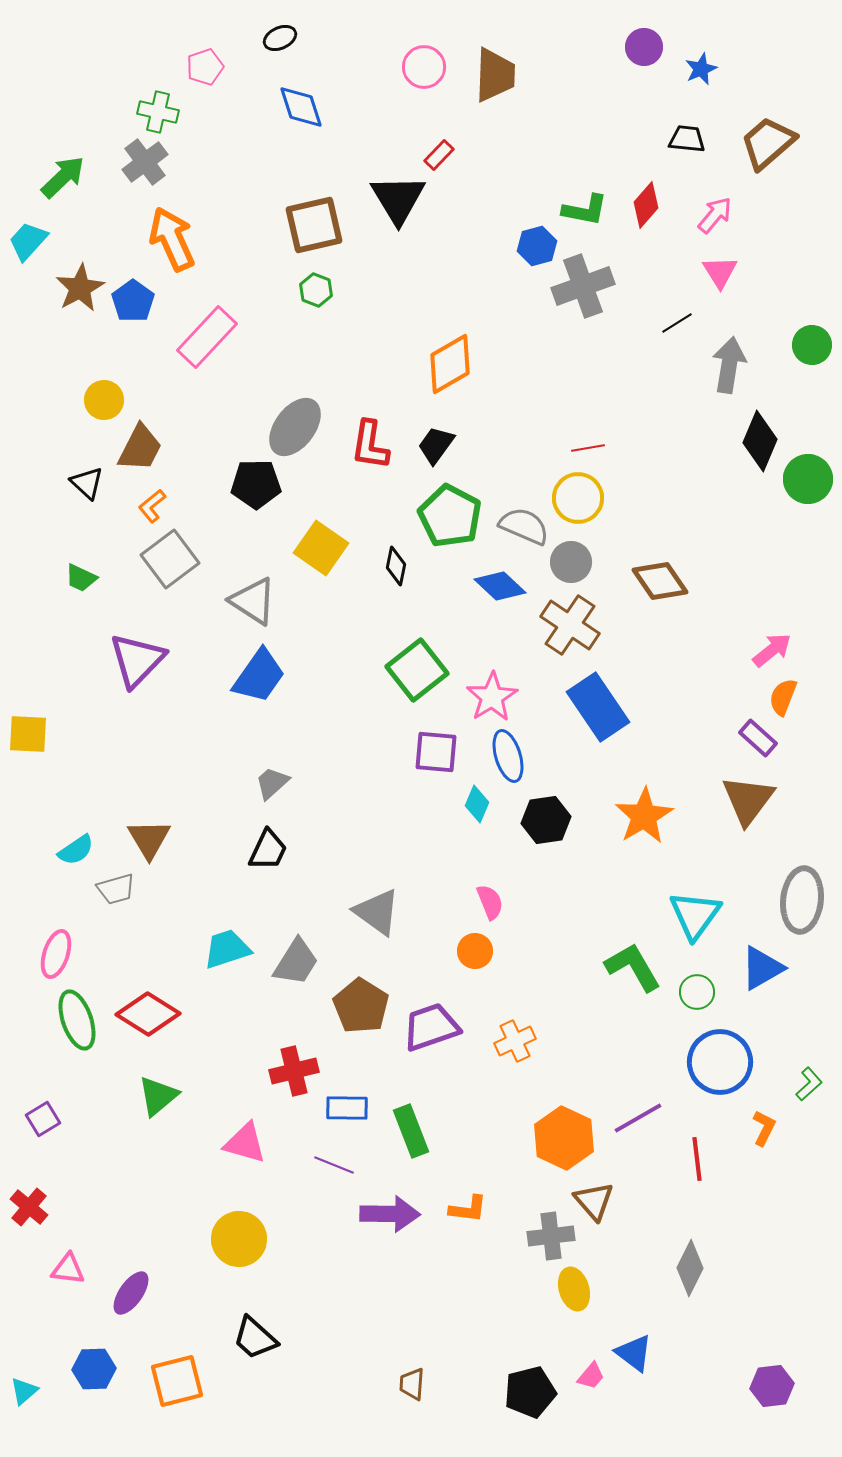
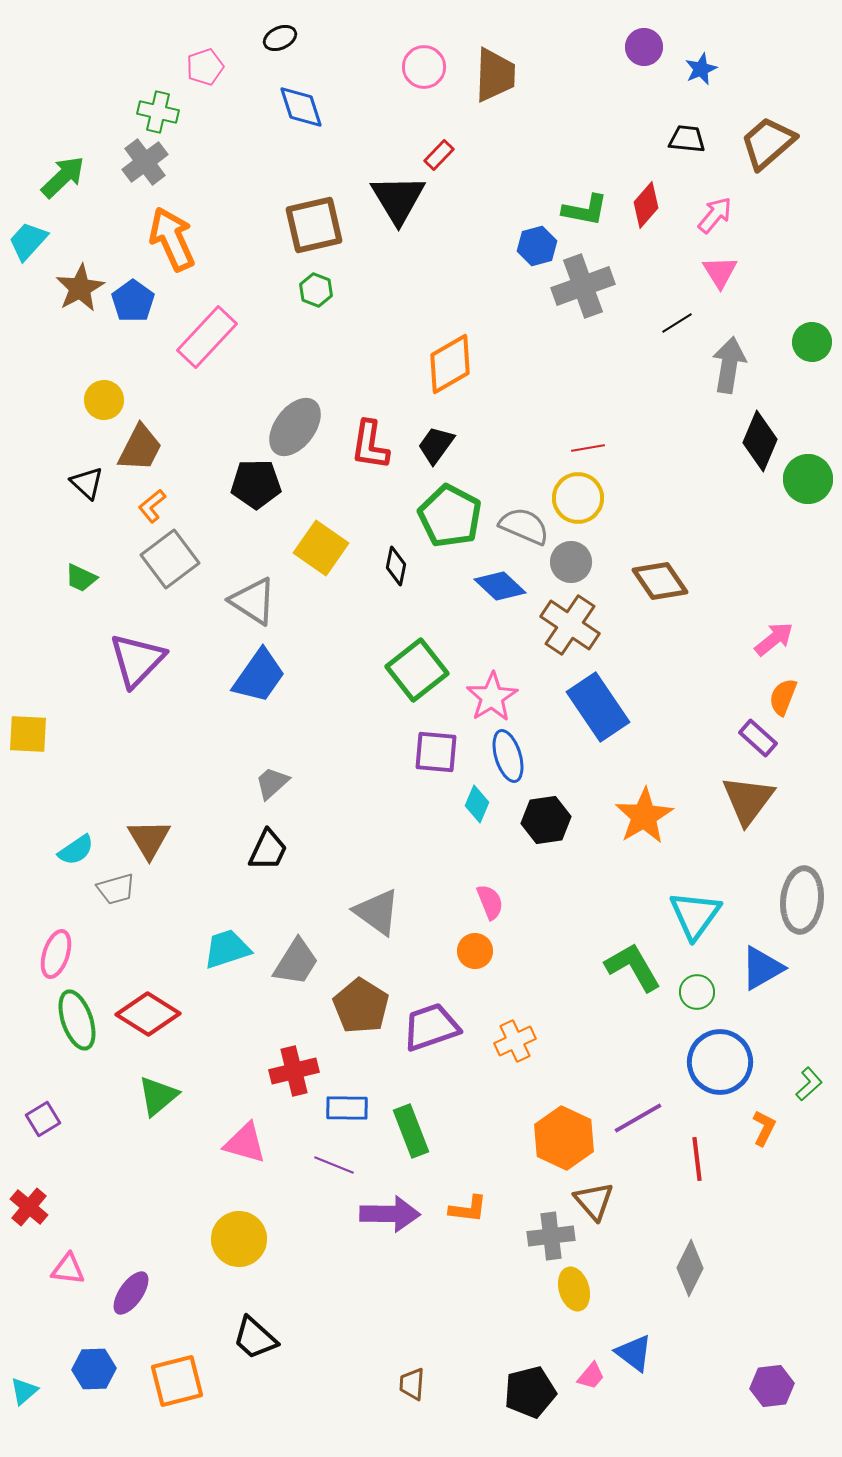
green circle at (812, 345): moved 3 px up
pink arrow at (772, 650): moved 2 px right, 11 px up
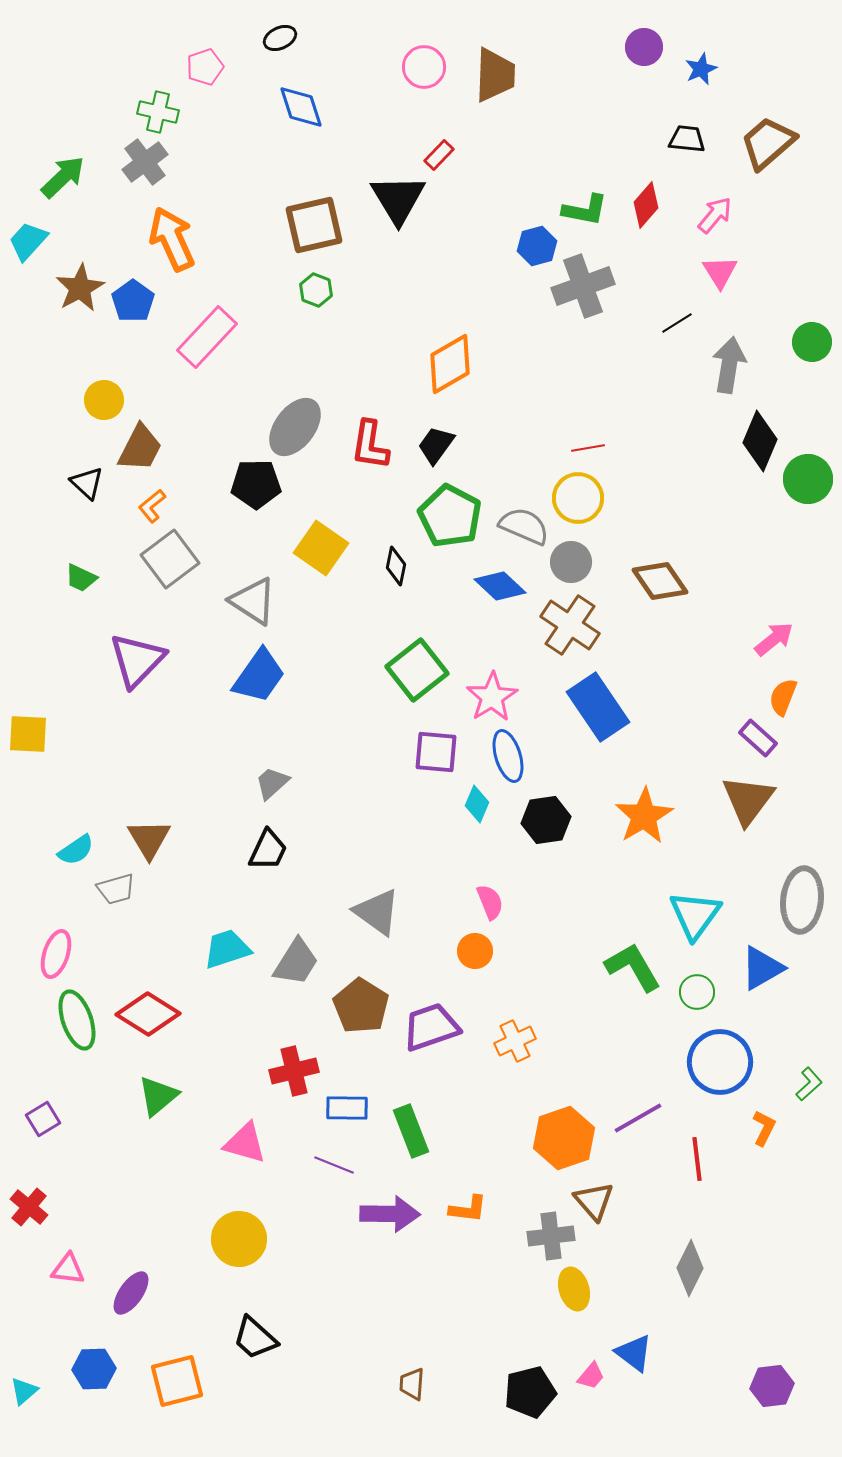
orange hexagon at (564, 1138): rotated 16 degrees clockwise
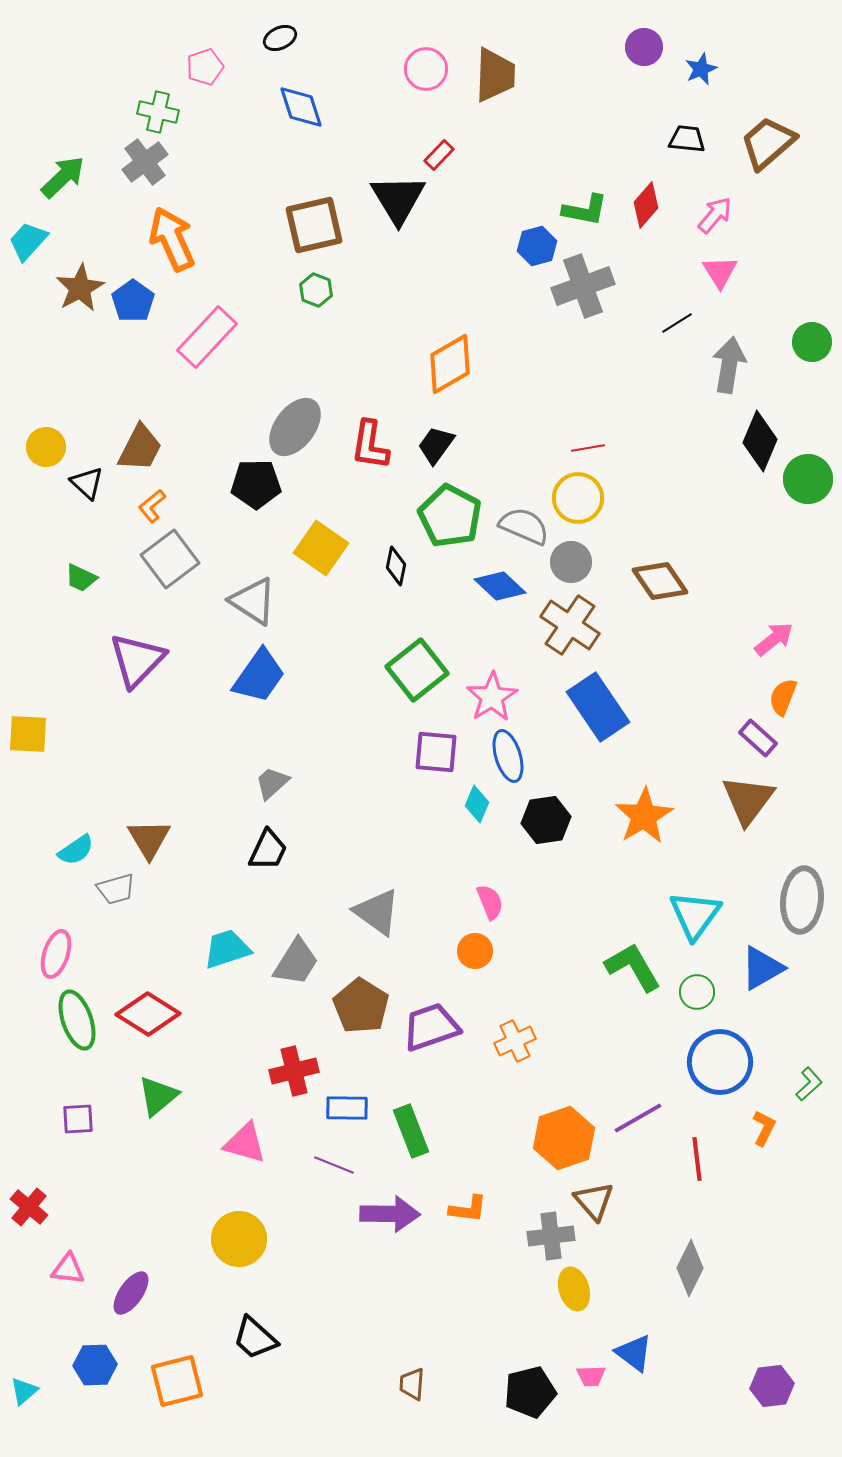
pink circle at (424, 67): moved 2 px right, 2 px down
yellow circle at (104, 400): moved 58 px left, 47 px down
purple square at (43, 1119): moved 35 px right; rotated 28 degrees clockwise
blue hexagon at (94, 1369): moved 1 px right, 4 px up
pink trapezoid at (591, 1376): rotated 48 degrees clockwise
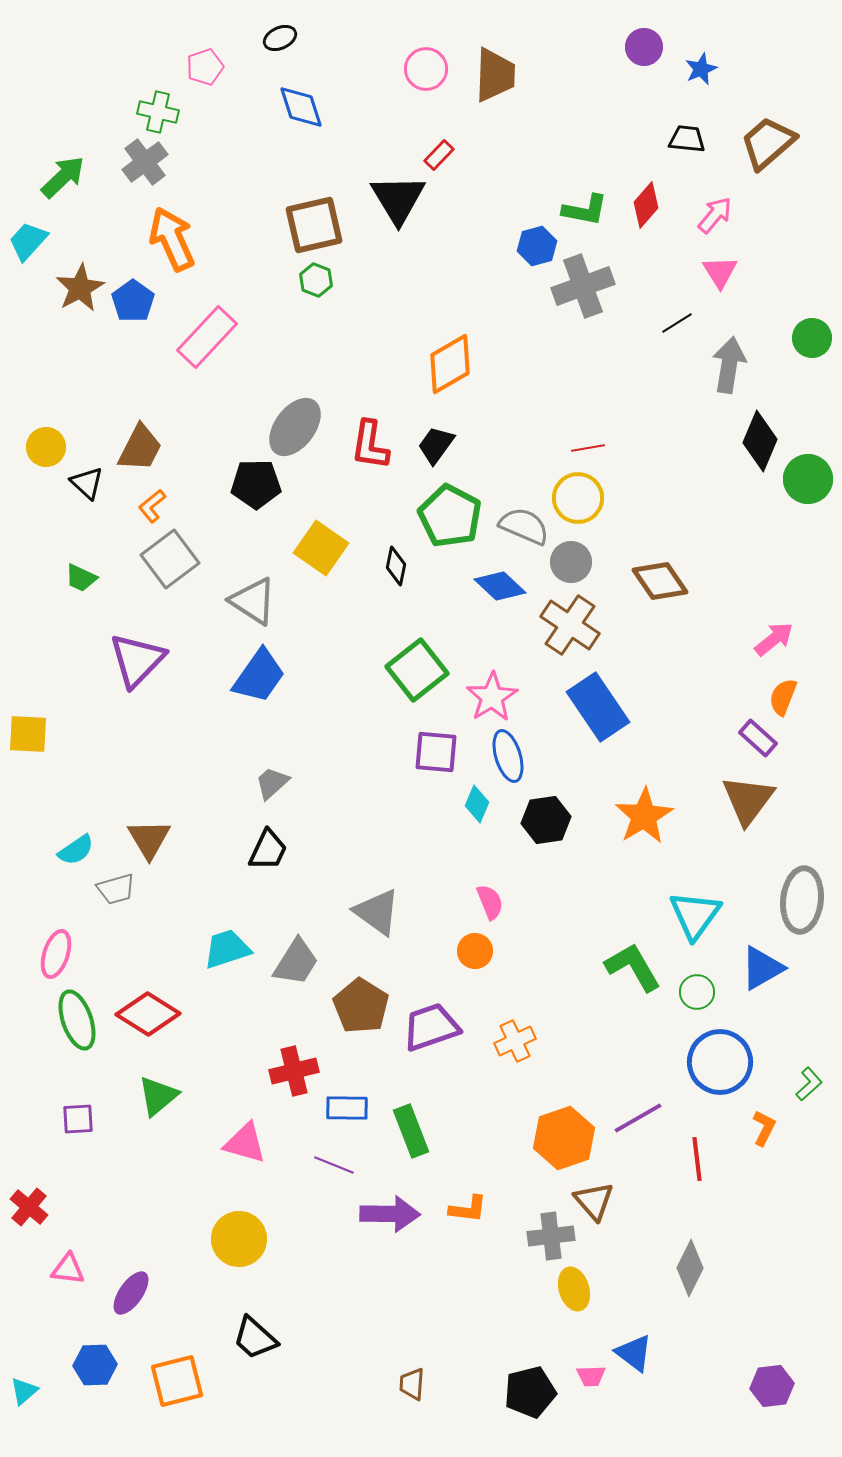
green hexagon at (316, 290): moved 10 px up
green circle at (812, 342): moved 4 px up
